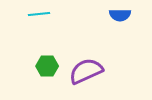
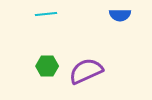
cyan line: moved 7 px right
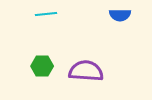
green hexagon: moved 5 px left
purple semicircle: rotated 28 degrees clockwise
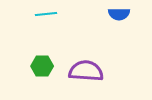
blue semicircle: moved 1 px left, 1 px up
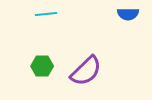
blue semicircle: moved 9 px right
purple semicircle: rotated 132 degrees clockwise
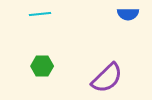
cyan line: moved 6 px left
purple semicircle: moved 21 px right, 7 px down
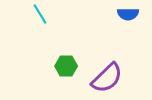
cyan line: rotated 65 degrees clockwise
green hexagon: moved 24 px right
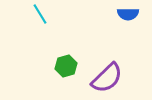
green hexagon: rotated 15 degrees counterclockwise
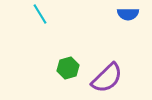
green hexagon: moved 2 px right, 2 px down
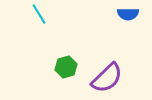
cyan line: moved 1 px left
green hexagon: moved 2 px left, 1 px up
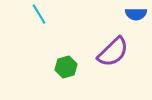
blue semicircle: moved 8 px right
purple semicircle: moved 6 px right, 26 px up
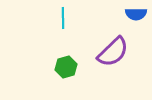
cyan line: moved 24 px right, 4 px down; rotated 30 degrees clockwise
